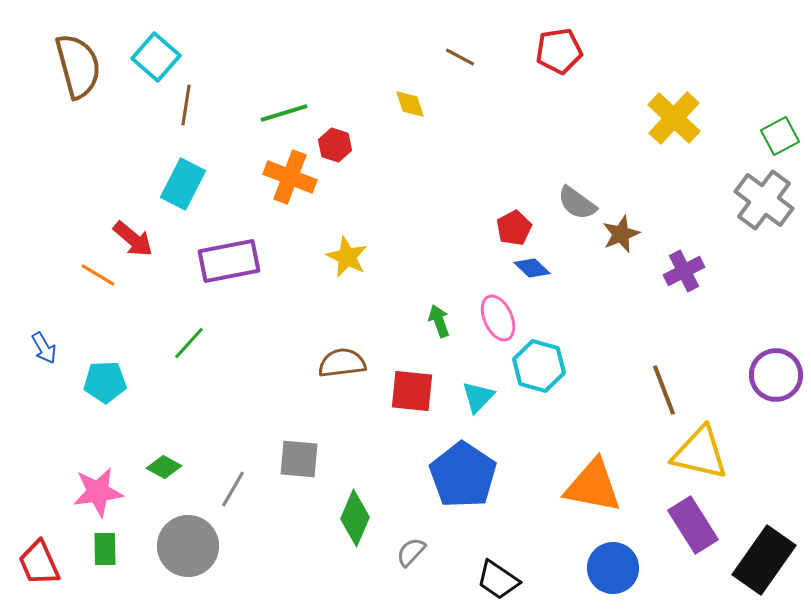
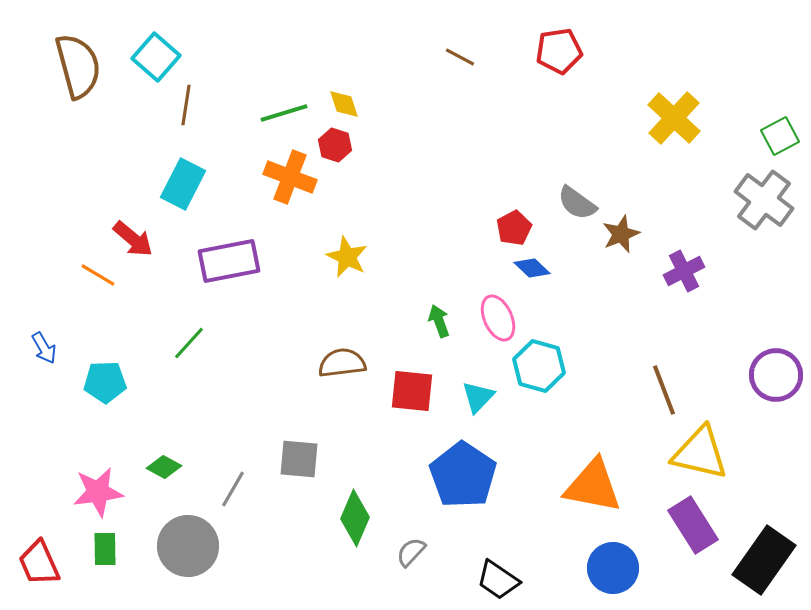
yellow diamond at (410, 104): moved 66 px left
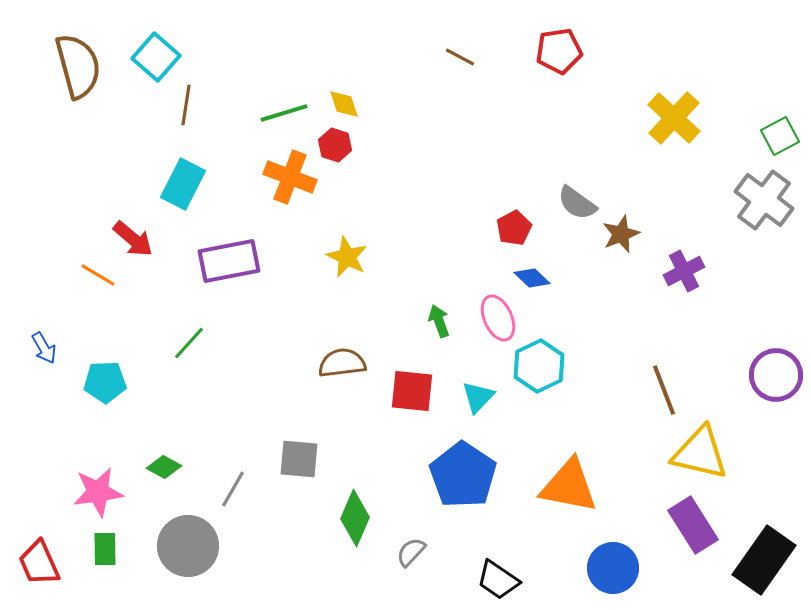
blue diamond at (532, 268): moved 10 px down
cyan hexagon at (539, 366): rotated 18 degrees clockwise
orange triangle at (593, 486): moved 24 px left
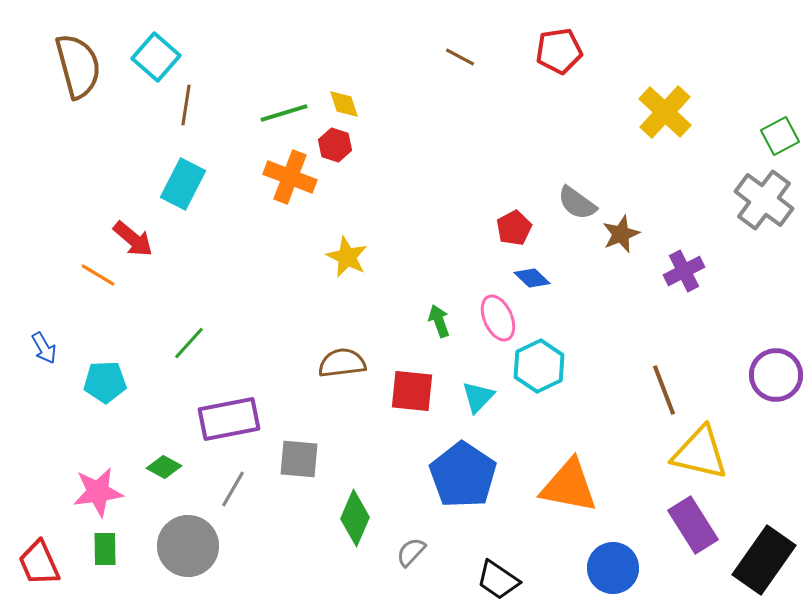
yellow cross at (674, 118): moved 9 px left, 6 px up
purple rectangle at (229, 261): moved 158 px down
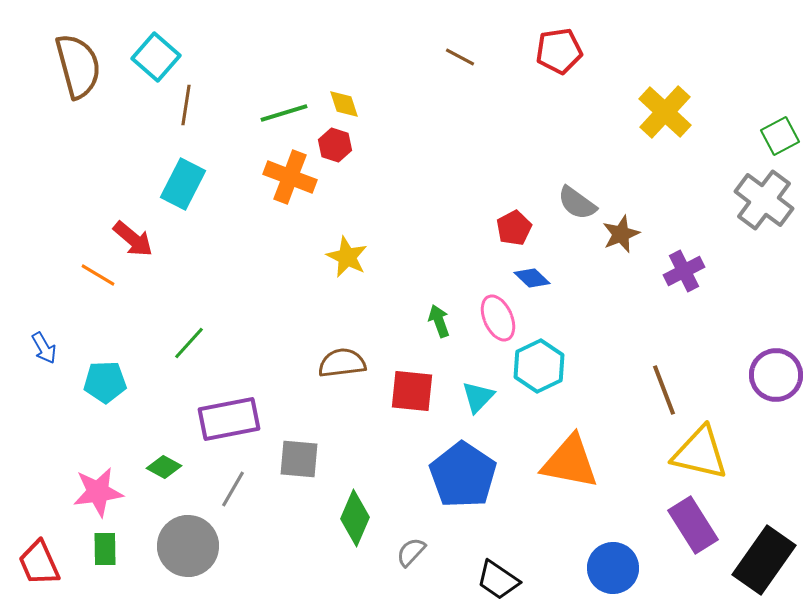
orange triangle at (569, 486): moved 1 px right, 24 px up
